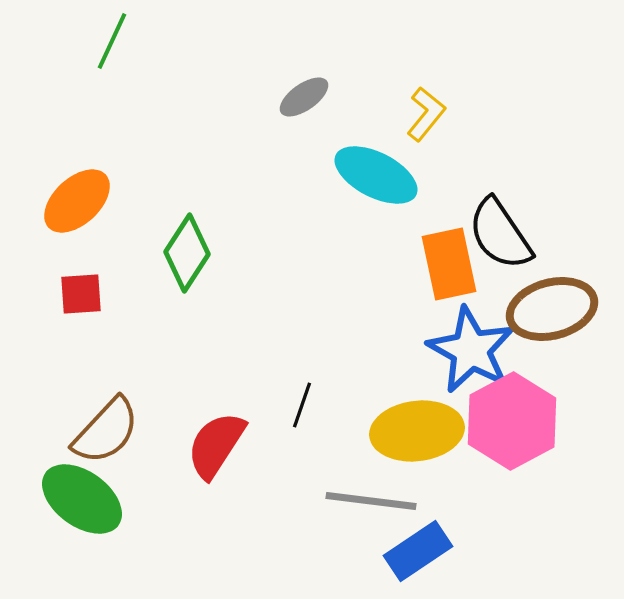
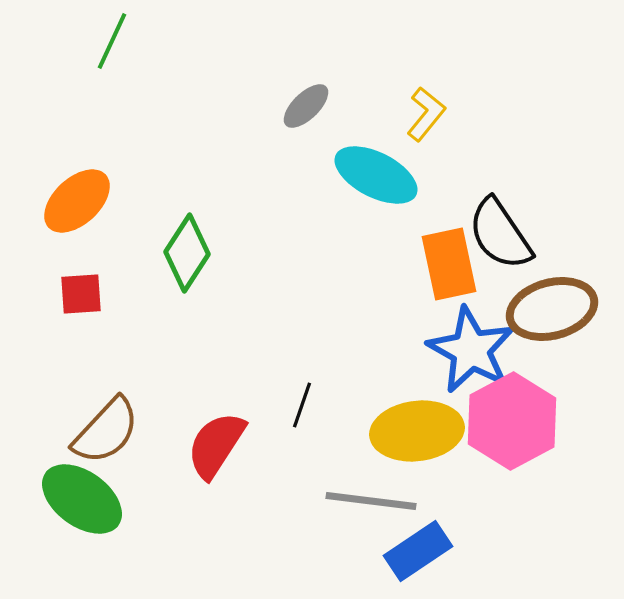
gray ellipse: moved 2 px right, 9 px down; rotated 9 degrees counterclockwise
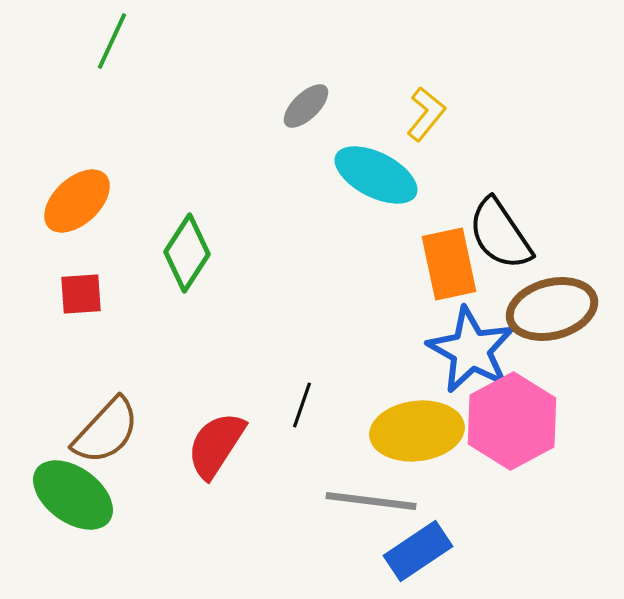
green ellipse: moved 9 px left, 4 px up
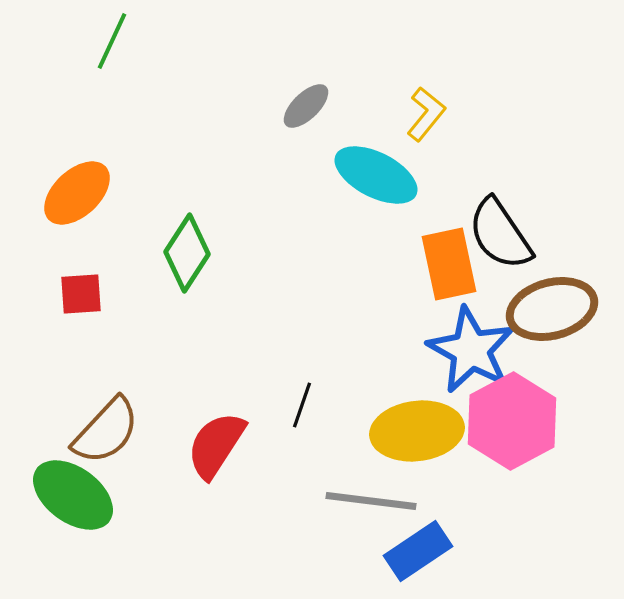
orange ellipse: moved 8 px up
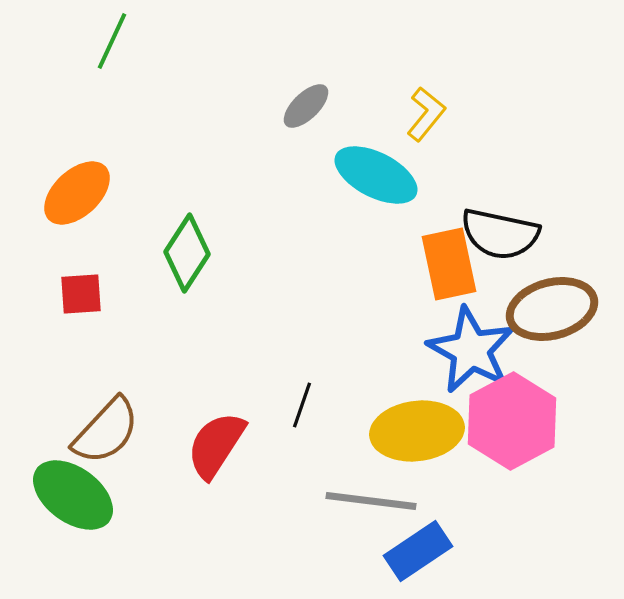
black semicircle: rotated 44 degrees counterclockwise
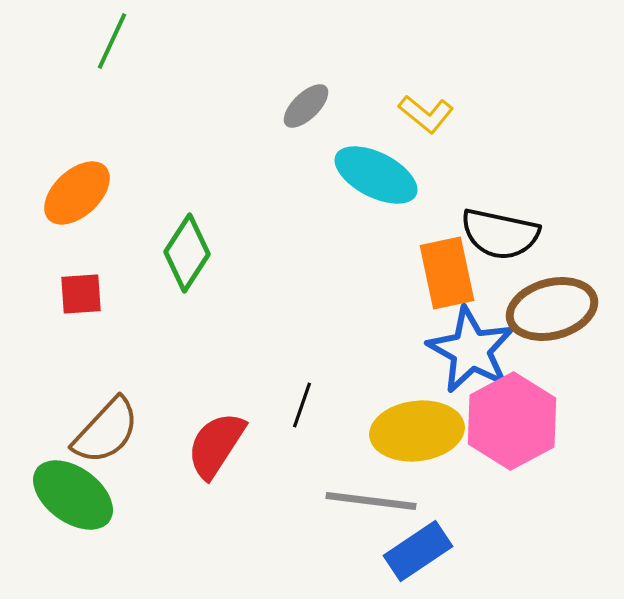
yellow L-shape: rotated 90 degrees clockwise
orange rectangle: moved 2 px left, 9 px down
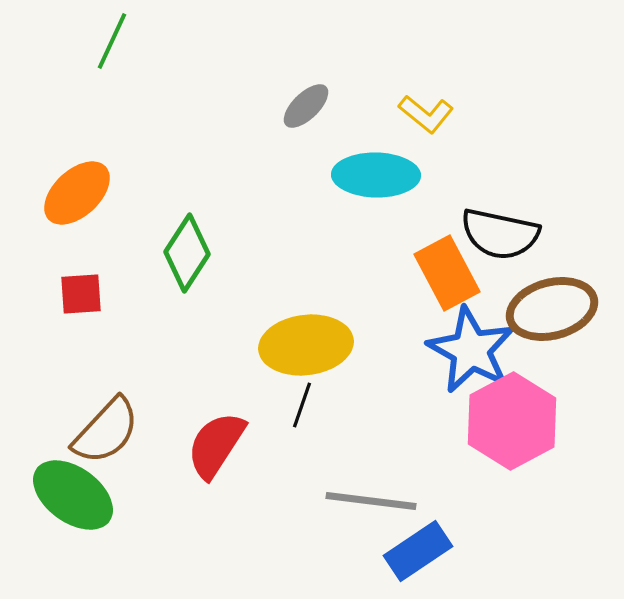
cyan ellipse: rotated 26 degrees counterclockwise
orange rectangle: rotated 16 degrees counterclockwise
yellow ellipse: moved 111 px left, 86 px up
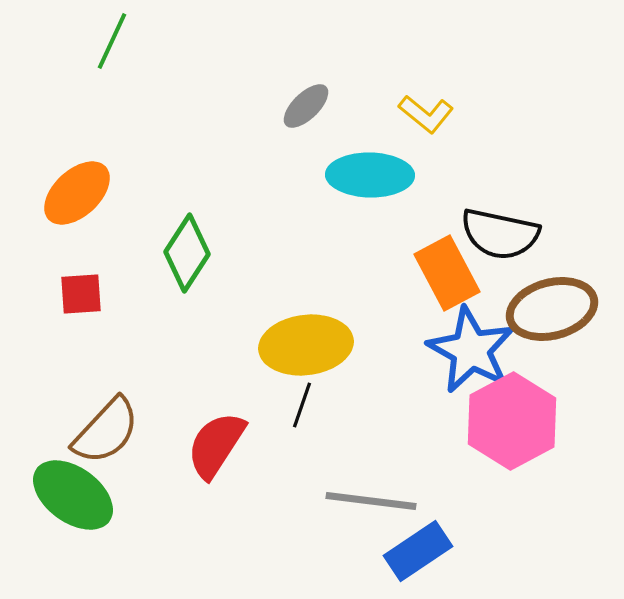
cyan ellipse: moved 6 px left
